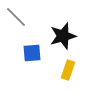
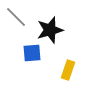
black star: moved 13 px left, 6 px up
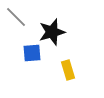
black star: moved 2 px right, 2 px down
yellow rectangle: rotated 36 degrees counterclockwise
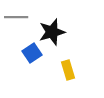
gray line: rotated 45 degrees counterclockwise
blue square: rotated 30 degrees counterclockwise
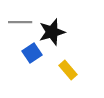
gray line: moved 4 px right, 5 px down
yellow rectangle: rotated 24 degrees counterclockwise
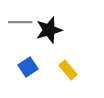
black star: moved 3 px left, 2 px up
blue square: moved 4 px left, 14 px down
